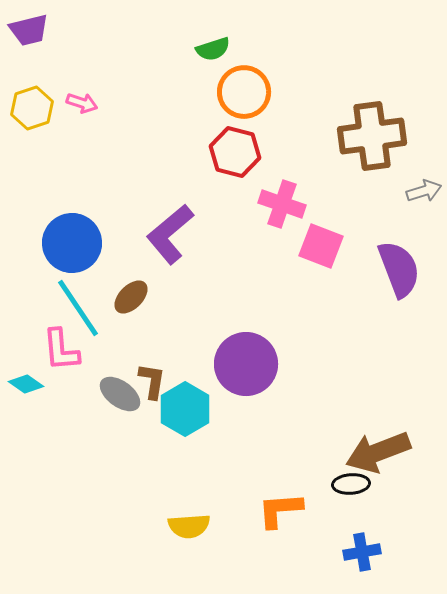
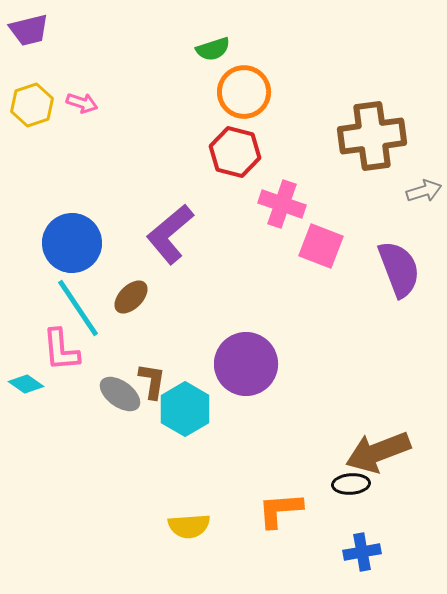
yellow hexagon: moved 3 px up
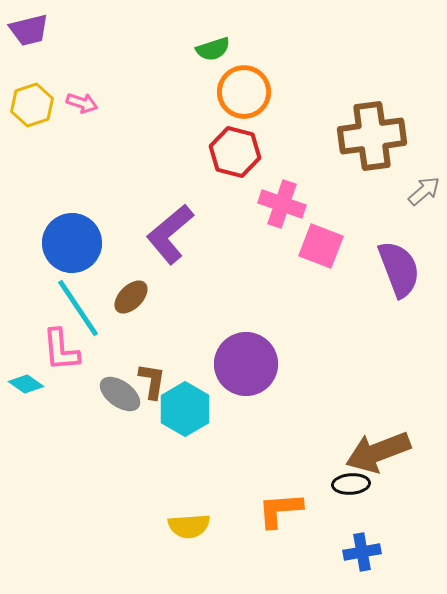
gray arrow: rotated 24 degrees counterclockwise
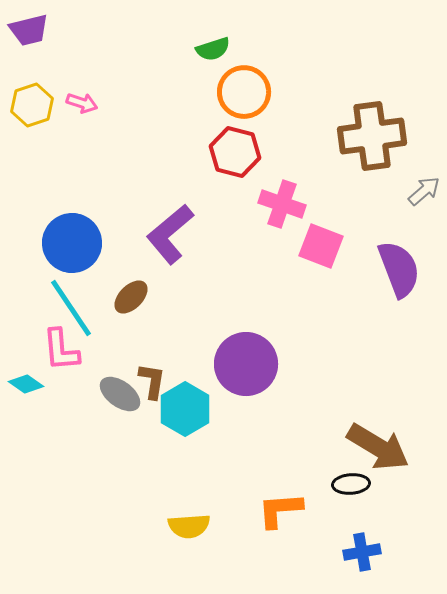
cyan line: moved 7 px left
brown arrow: moved 5 px up; rotated 128 degrees counterclockwise
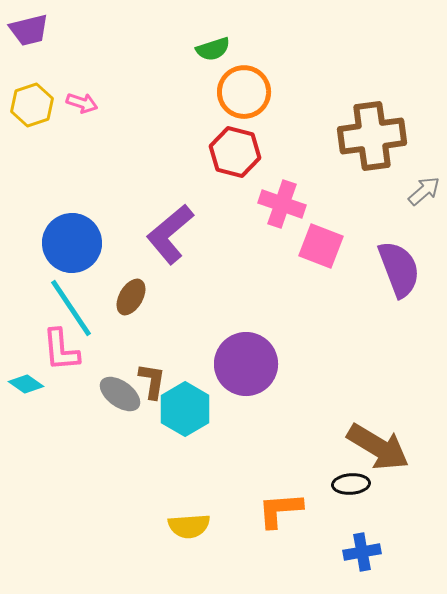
brown ellipse: rotated 15 degrees counterclockwise
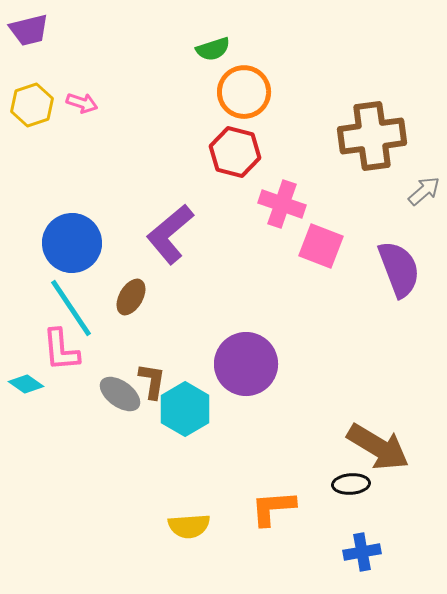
orange L-shape: moved 7 px left, 2 px up
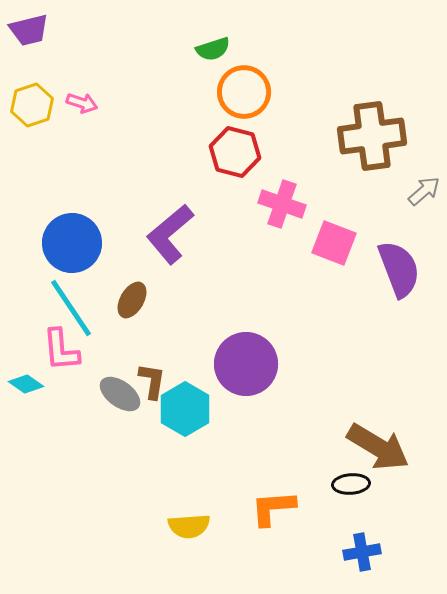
pink square: moved 13 px right, 3 px up
brown ellipse: moved 1 px right, 3 px down
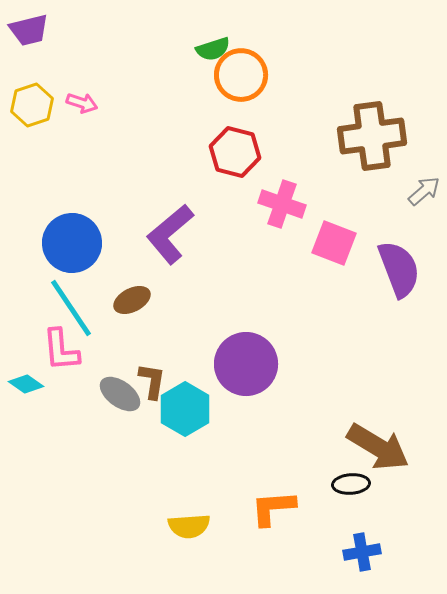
orange circle: moved 3 px left, 17 px up
brown ellipse: rotated 33 degrees clockwise
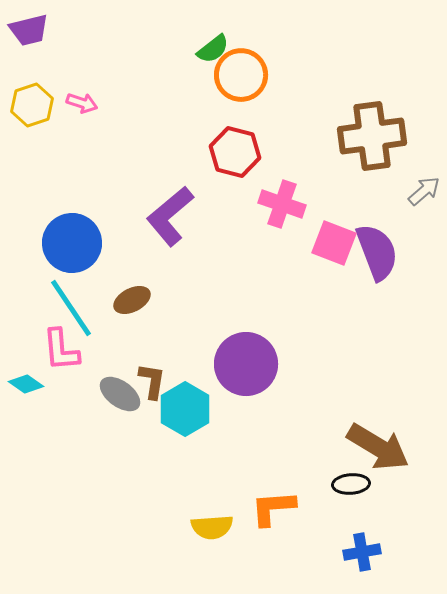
green semicircle: rotated 20 degrees counterclockwise
purple L-shape: moved 18 px up
purple semicircle: moved 22 px left, 17 px up
yellow semicircle: moved 23 px right, 1 px down
